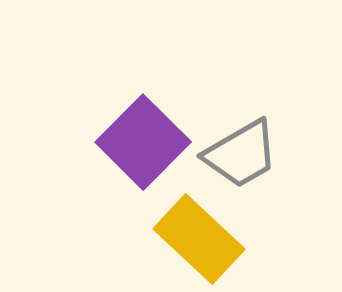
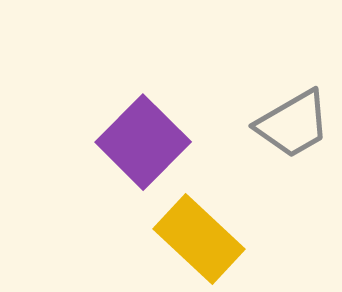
gray trapezoid: moved 52 px right, 30 px up
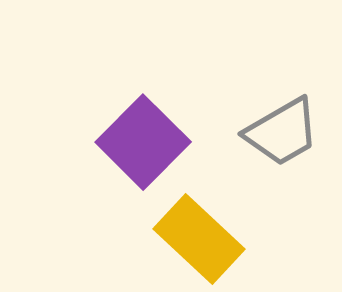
gray trapezoid: moved 11 px left, 8 px down
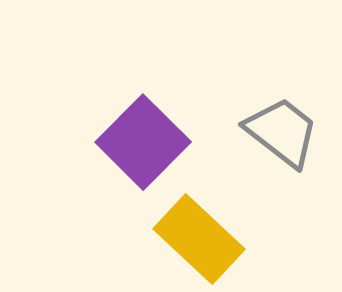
gray trapezoid: rotated 112 degrees counterclockwise
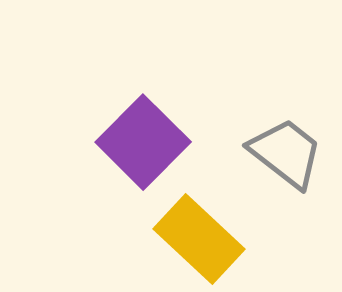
gray trapezoid: moved 4 px right, 21 px down
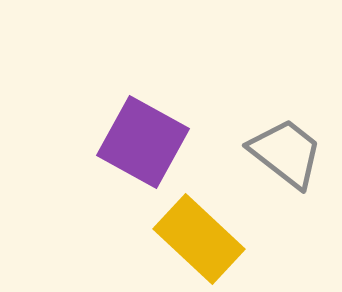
purple square: rotated 16 degrees counterclockwise
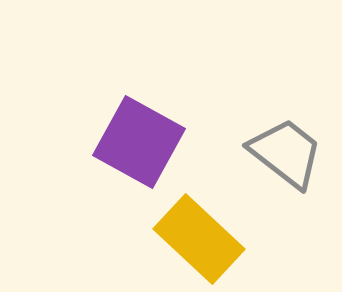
purple square: moved 4 px left
